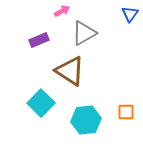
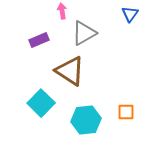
pink arrow: rotated 70 degrees counterclockwise
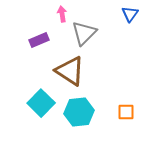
pink arrow: moved 3 px down
gray triangle: rotated 16 degrees counterclockwise
cyan hexagon: moved 7 px left, 8 px up
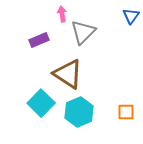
blue triangle: moved 1 px right, 2 px down
gray triangle: moved 1 px left, 1 px up
brown triangle: moved 2 px left, 3 px down
cyan hexagon: rotated 16 degrees counterclockwise
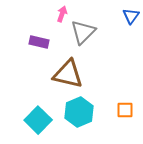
pink arrow: rotated 28 degrees clockwise
purple rectangle: moved 2 px down; rotated 36 degrees clockwise
brown triangle: rotated 20 degrees counterclockwise
cyan square: moved 3 px left, 17 px down
orange square: moved 1 px left, 2 px up
